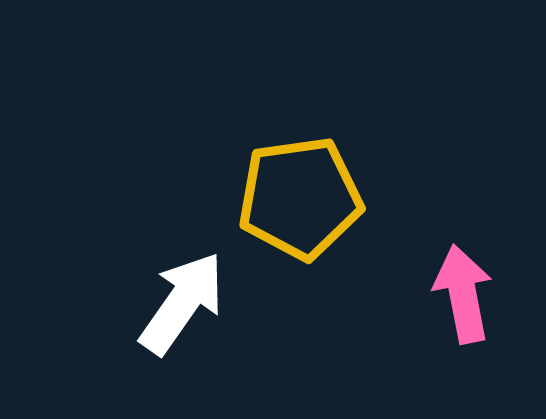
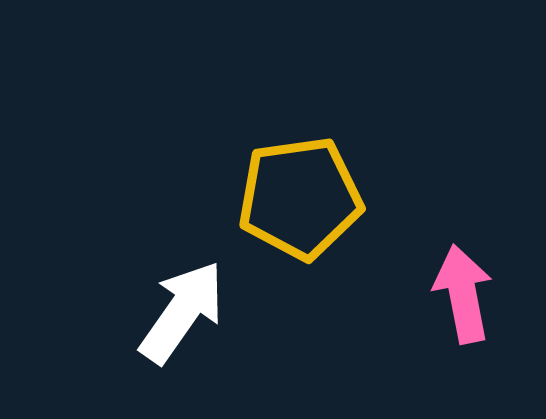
white arrow: moved 9 px down
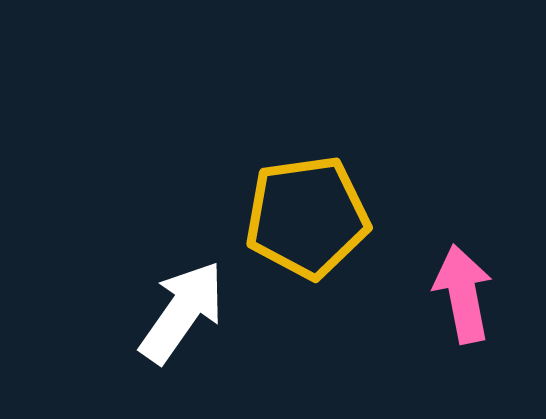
yellow pentagon: moved 7 px right, 19 px down
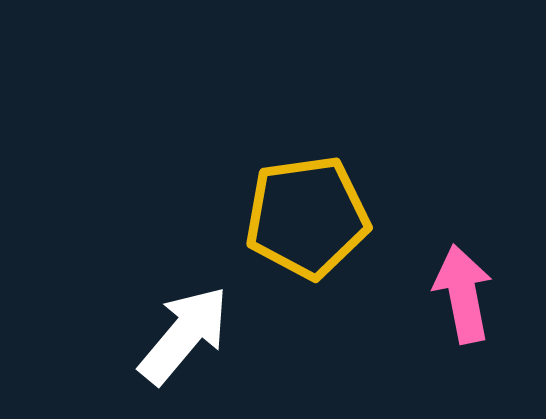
white arrow: moved 2 px right, 23 px down; rotated 5 degrees clockwise
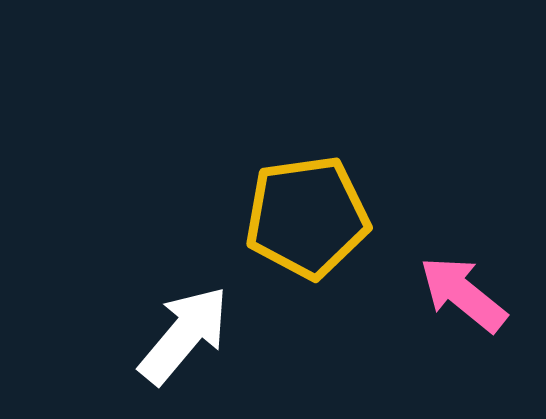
pink arrow: rotated 40 degrees counterclockwise
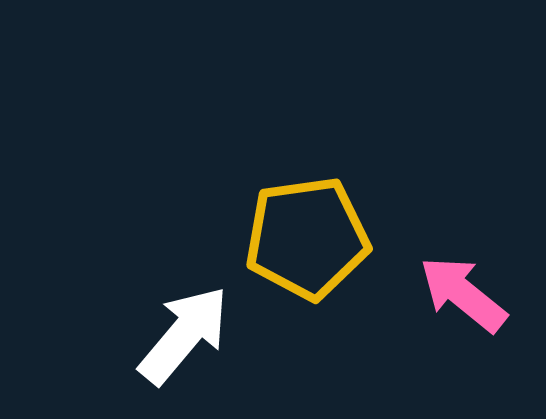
yellow pentagon: moved 21 px down
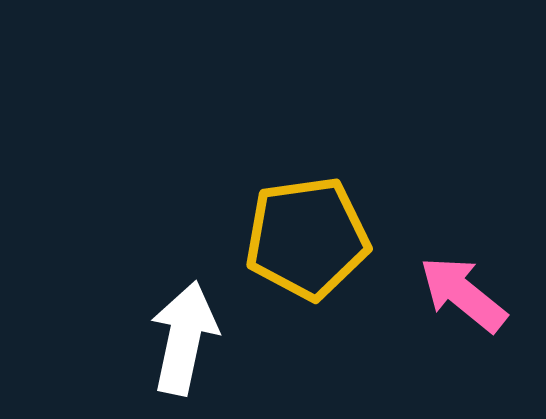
white arrow: moved 3 px down; rotated 28 degrees counterclockwise
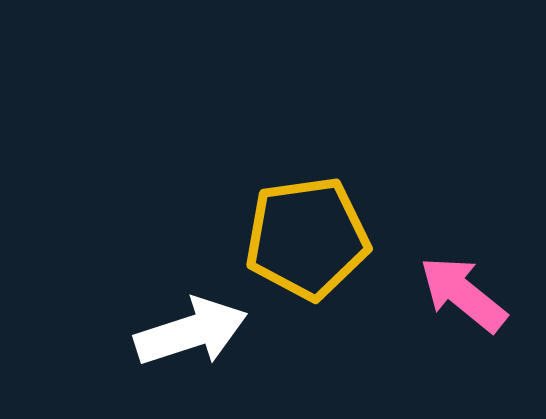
white arrow: moved 7 px right, 6 px up; rotated 60 degrees clockwise
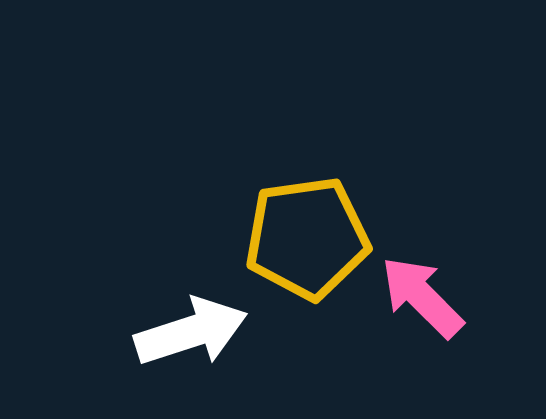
pink arrow: moved 41 px left, 3 px down; rotated 6 degrees clockwise
